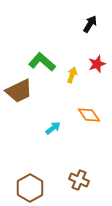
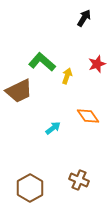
black arrow: moved 6 px left, 6 px up
yellow arrow: moved 5 px left, 1 px down
orange diamond: moved 1 px left, 1 px down
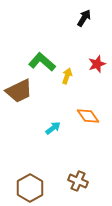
brown cross: moved 1 px left, 1 px down
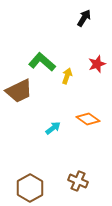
orange diamond: moved 3 px down; rotated 20 degrees counterclockwise
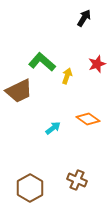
brown cross: moved 1 px left, 1 px up
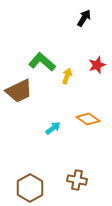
red star: moved 1 px down
brown cross: rotated 12 degrees counterclockwise
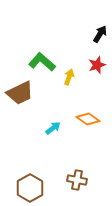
black arrow: moved 16 px right, 16 px down
yellow arrow: moved 2 px right, 1 px down
brown trapezoid: moved 1 px right, 2 px down
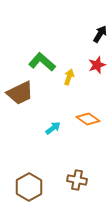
brown hexagon: moved 1 px left, 1 px up
